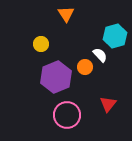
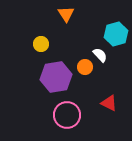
cyan hexagon: moved 1 px right, 2 px up
purple hexagon: rotated 12 degrees clockwise
red triangle: moved 1 px right, 1 px up; rotated 42 degrees counterclockwise
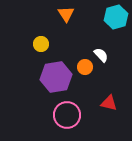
cyan hexagon: moved 17 px up
white semicircle: moved 1 px right
red triangle: rotated 12 degrees counterclockwise
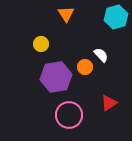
red triangle: rotated 48 degrees counterclockwise
pink circle: moved 2 px right
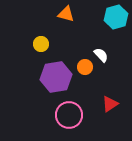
orange triangle: rotated 42 degrees counterclockwise
red triangle: moved 1 px right, 1 px down
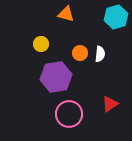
white semicircle: moved 1 px left, 1 px up; rotated 49 degrees clockwise
orange circle: moved 5 px left, 14 px up
pink circle: moved 1 px up
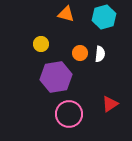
cyan hexagon: moved 12 px left
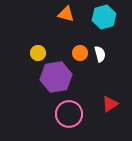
yellow circle: moved 3 px left, 9 px down
white semicircle: rotated 21 degrees counterclockwise
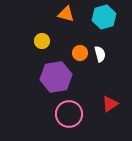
yellow circle: moved 4 px right, 12 px up
